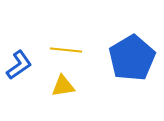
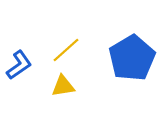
yellow line: rotated 48 degrees counterclockwise
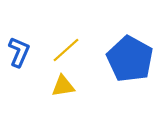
blue pentagon: moved 2 px left, 1 px down; rotated 12 degrees counterclockwise
blue L-shape: moved 13 px up; rotated 32 degrees counterclockwise
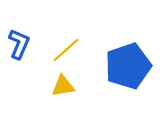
blue L-shape: moved 8 px up
blue pentagon: moved 2 px left, 7 px down; rotated 24 degrees clockwise
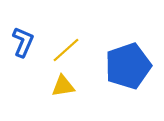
blue L-shape: moved 4 px right, 2 px up
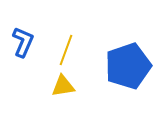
yellow line: rotated 28 degrees counterclockwise
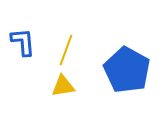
blue L-shape: rotated 28 degrees counterclockwise
blue pentagon: moved 1 px left, 4 px down; rotated 24 degrees counterclockwise
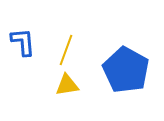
blue pentagon: moved 1 px left
yellow triangle: moved 4 px right, 1 px up
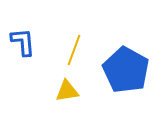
yellow line: moved 8 px right
yellow triangle: moved 6 px down
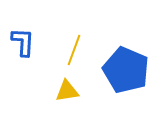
blue L-shape: rotated 8 degrees clockwise
blue pentagon: rotated 6 degrees counterclockwise
